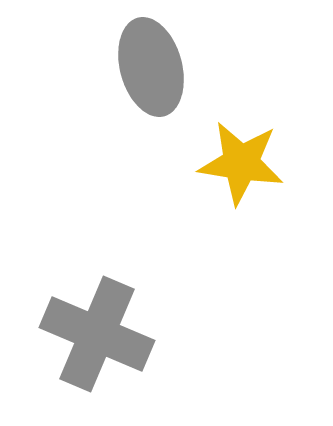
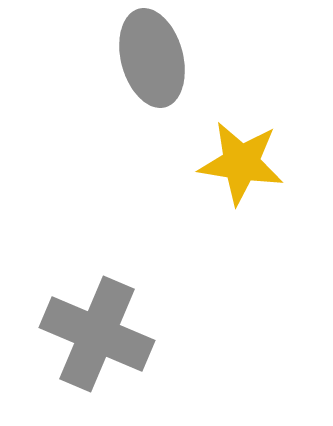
gray ellipse: moved 1 px right, 9 px up
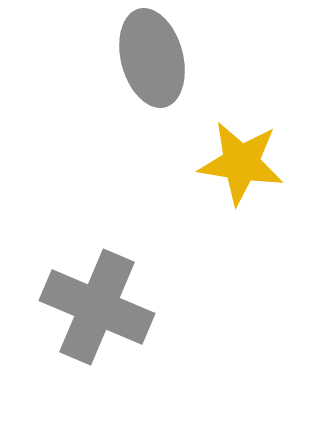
gray cross: moved 27 px up
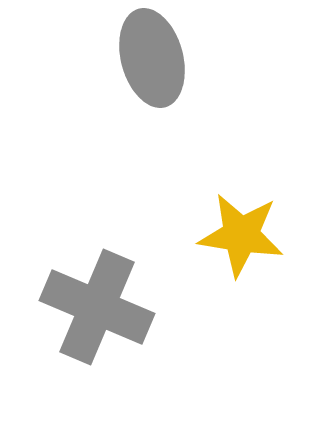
yellow star: moved 72 px down
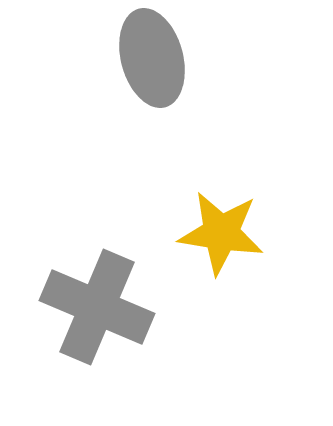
yellow star: moved 20 px left, 2 px up
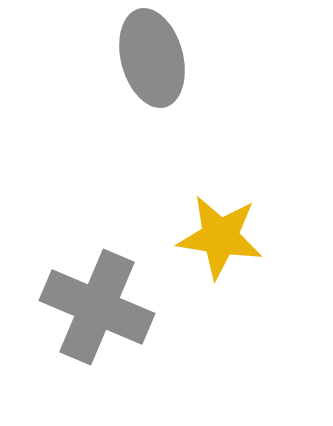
yellow star: moved 1 px left, 4 px down
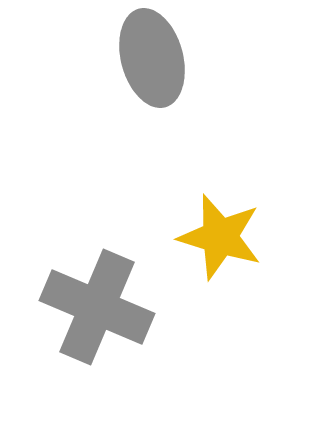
yellow star: rotated 8 degrees clockwise
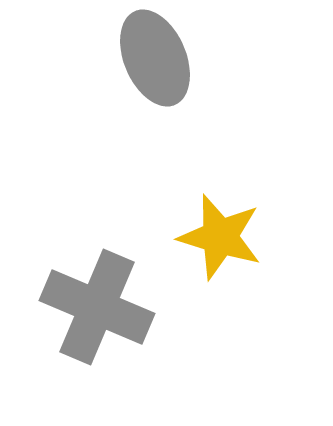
gray ellipse: moved 3 px right; rotated 8 degrees counterclockwise
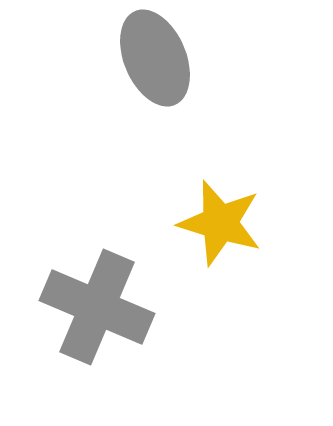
yellow star: moved 14 px up
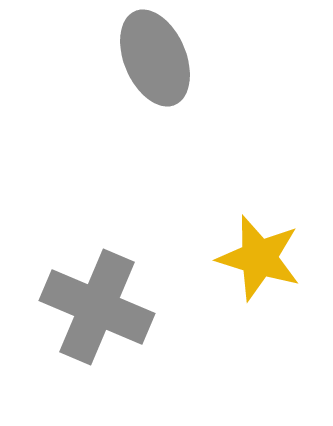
yellow star: moved 39 px right, 35 px down
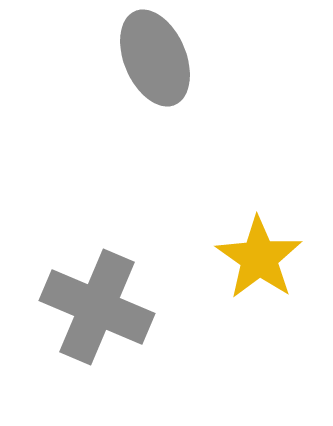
yellow star: rotated 18 degrees clockwise
